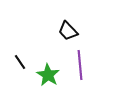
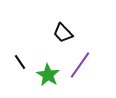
black trapezoid: moved 5 px left, 2 px down
purple line: rotated 40 degrees clockwise
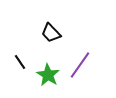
black trapezoid: moved 12 px left
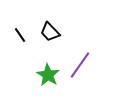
black trapezoid: moved 1 px left, 1 px up
black line: moved 27 px up
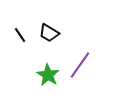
black trapezoid: moved 1 px left, 1 px down; rotated 15 degrees counterclockwise
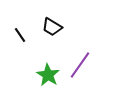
black trapezoid: moved 3 px right, 6 px up
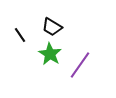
green star: moved 2 px right, 21 px up
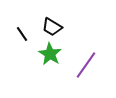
black line: moved 2 px right, 1 px up
purple line: moved 6 px right
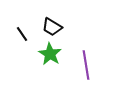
purple line: rotated 44 degrees counterclockwise
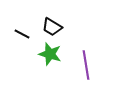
black line: rotated 28 degrees counterclockwise
green star: rotated 15 degrees counterclockwise
